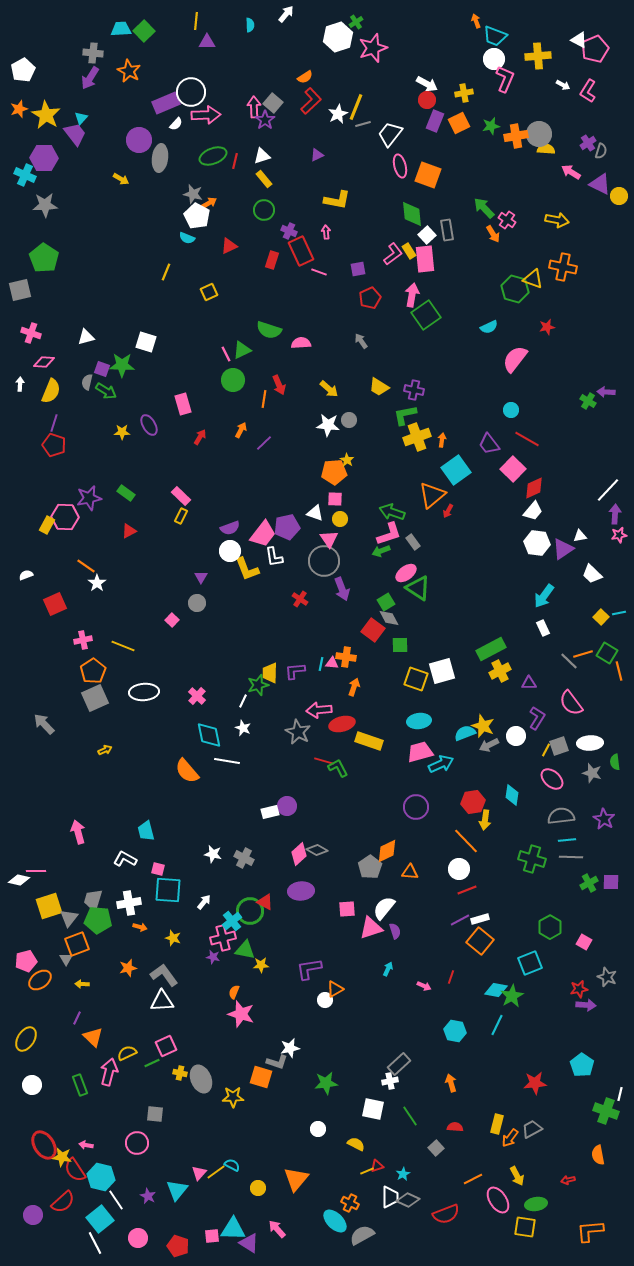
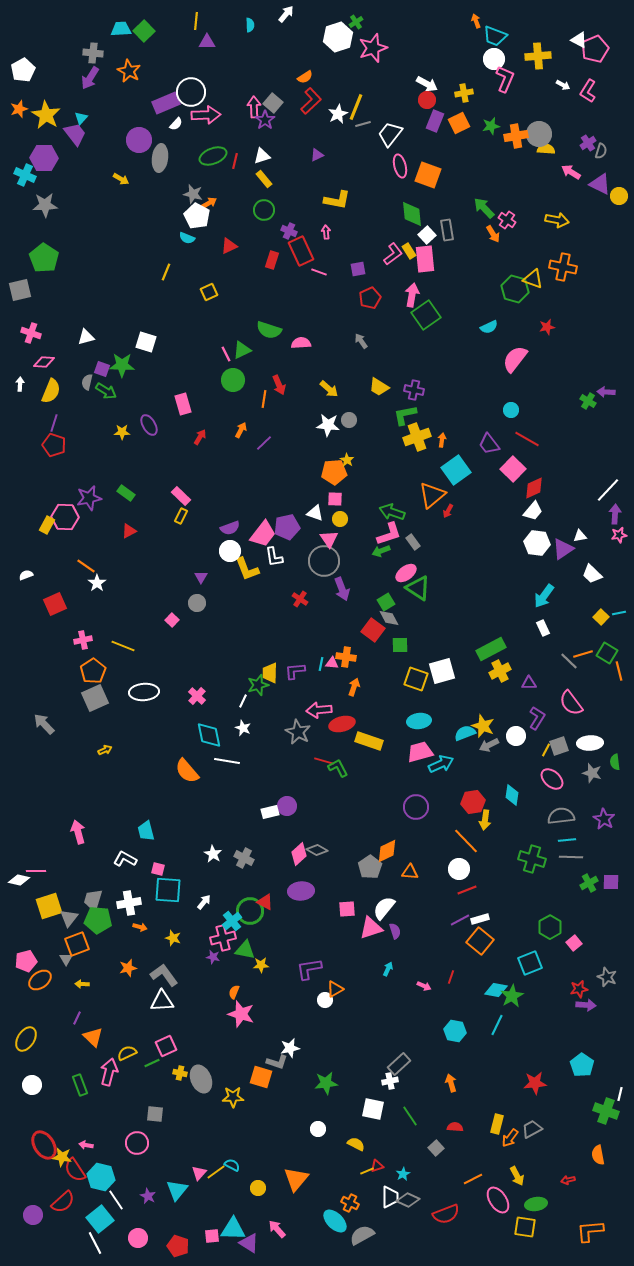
white star at (213, 854): rotated 18 degrees clockwise
pink square at (584, 942): moved 10 px left, 1 px down; rotated 21 degrees clockwise
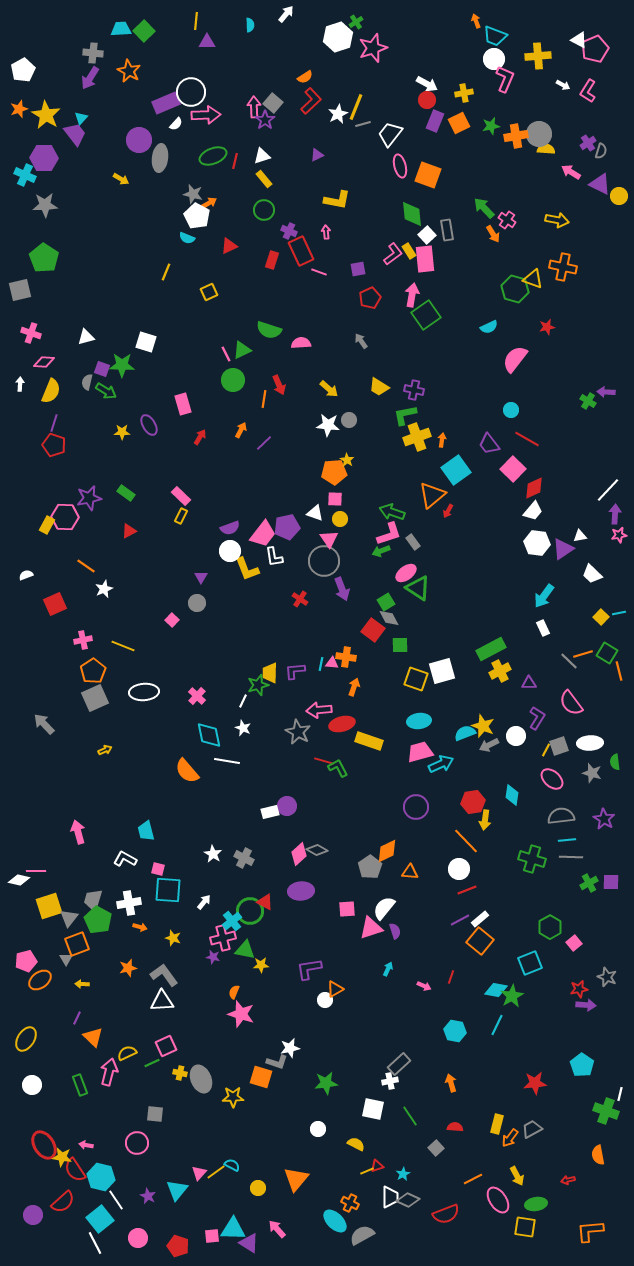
white star at (97, 583): moved 7 px right, 6 px down; rotated 12 degrees clockwise
white rectangle at (480, 919): rotated 24 degrees counterclockwise
green pentagon at (98, 920): rotated 24 degrees clockwise
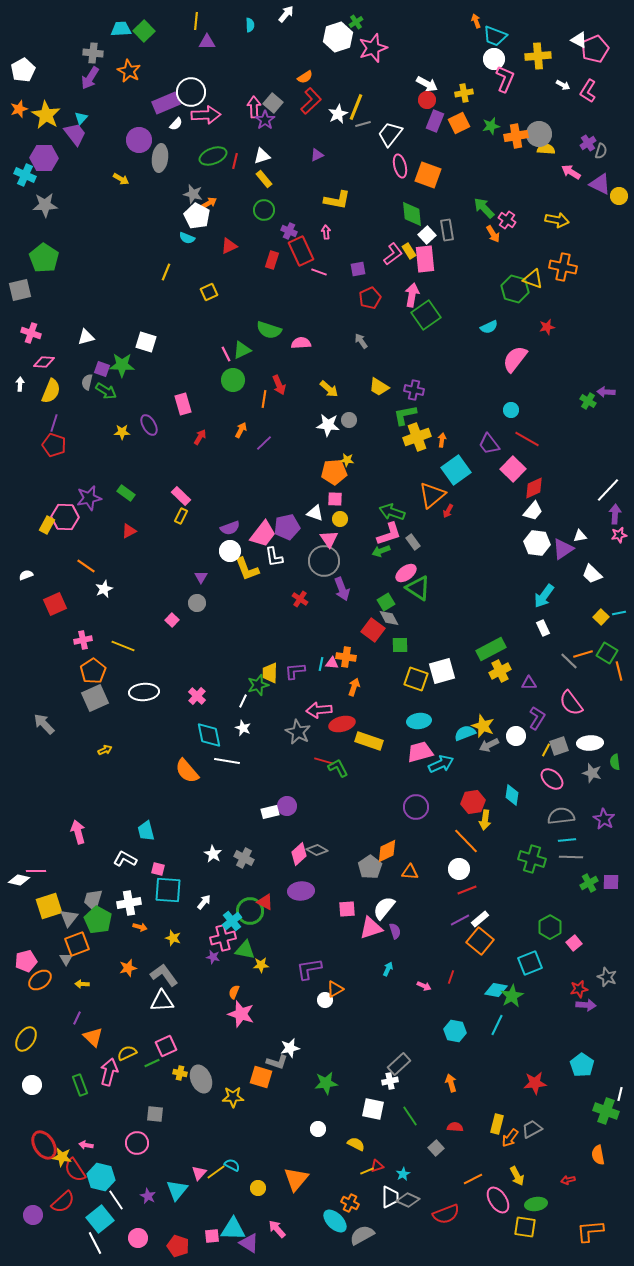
yellow star at (347, 460): rotated 24 degrees counterclockwise
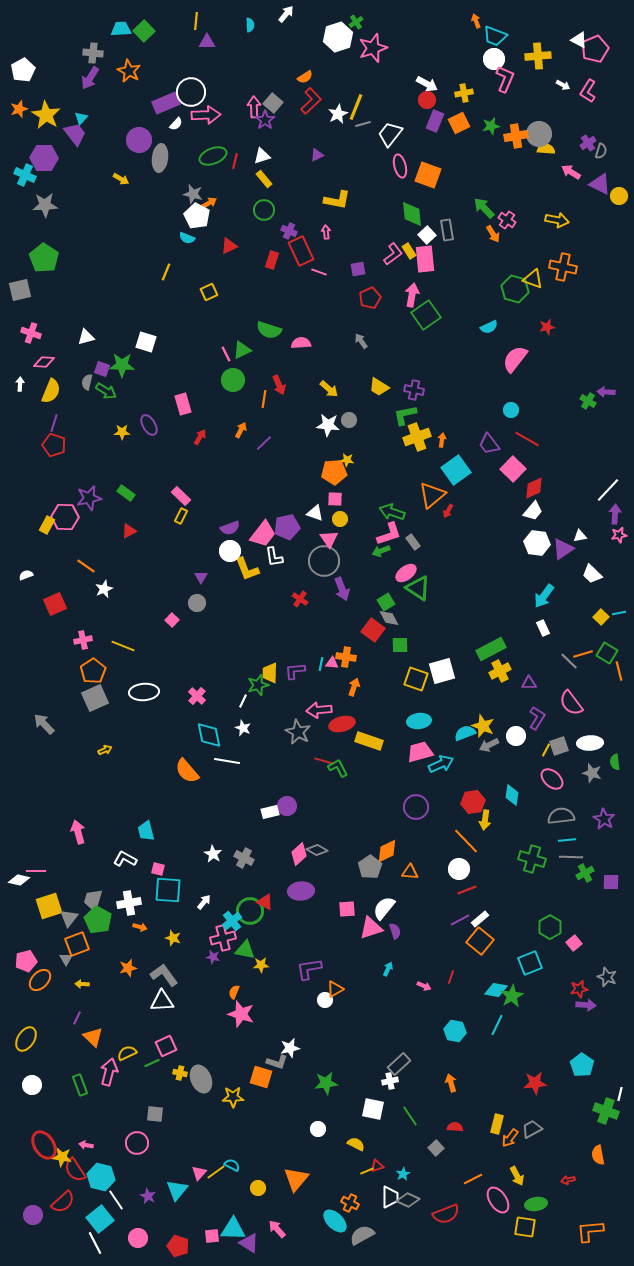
green cross at (589, 883): moved 4 px left, 10 px up
orange ellipse at (40, 980): rotated 10 degrees counterclockwise
